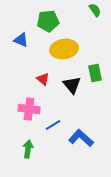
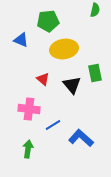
green semicircle: rotated 48 degrees clockwise
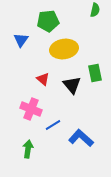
blue triangle: rotated 42 degrees clockwise
pink cross: moved 2 px right; rotated 15 degrees clockwise
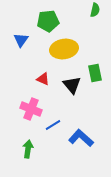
red triangle: rotated 16 degrees counterclockwise
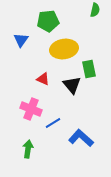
green rectangle: moved 6 px left, 4 px up
blue line: moved 2 px up
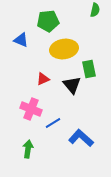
blue triangle: rotated 42 degrees counterclockwise
red triangle: rotated 48 degrees counterclockwise
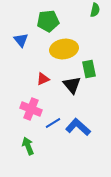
blue triangle: rotated 28 degrees clockwise
blue L-shape: moved 3 px left, 11 px up
green arrow: moved 3 px up; rotated 30 degrees counterclockwise
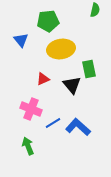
yellow ellipse: moved 3 px left
